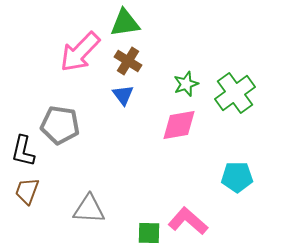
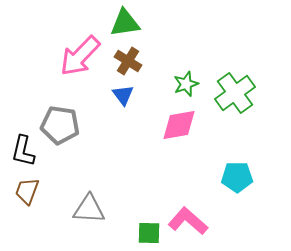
pink arrow: moved 4 px down
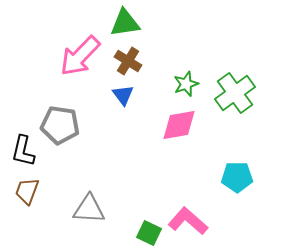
green square: rotated 25 degrees clockwise
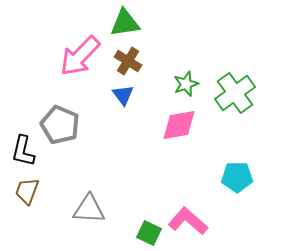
gray pentagon: rotated 15 degrees clockwise
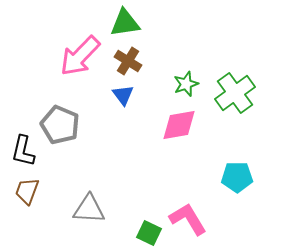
pink L-shape: moved 2 px up; rotated 18 degrees clockwise
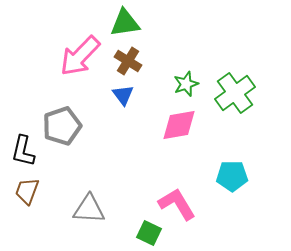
gray pentagon: moved 2 px right, 1 px down; rotated 30 degrees clockwise
cyan pentagon: moved 5 px left, 1 px up
pink L-shape: moved 11 px left, 15 px up
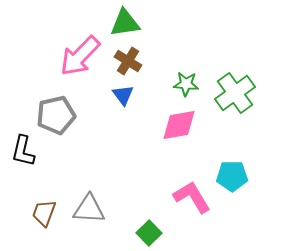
green star: rotated 25 degrees clockwise
gray pentagon: moved 6 px left, 11 px up; rotated 6 degrees clockwise
brown trapezoid: moved 17 px right, 22 px down
pink L-shape: moved 15 px right, 7 px up
green square: rotated 20 degrees clockwise
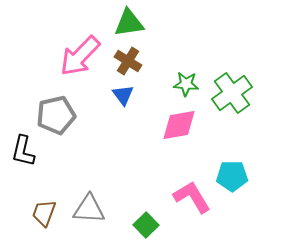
green triangle: moved 4 px right
green cross: moved 3 px left
green square: moved 3 px left, 8 px up
